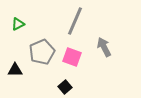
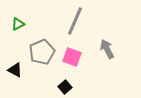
gray arrow: moved 3 px right, 2 px down
black triangle: rotated 28 degrees clockwise
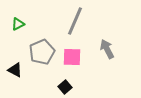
pink square: rotated 18 degrees counterclockwise
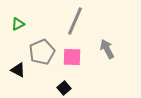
black triangle: moved 3 px right
black square: moved 1 px left, 1 px down
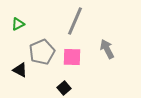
black triangle: moved 2 px right
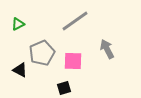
gray line: rotated 32 degrees clockwise
gray pentagon: moved 1 px down
pink square: moved 1 px right, 4 px down
black square: rotated 24 degrees clockwise
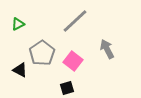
gray line: rotated 8 degrees counterclockwise
gray pentagon: rotated 10 degrees counterclockwise
pink square: rotated 36 degrees clockwise
black square: moved 3 px right
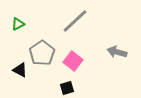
gray arrow: moved 10 px right, 3 px down; rotated 48 degrees counterclockwise
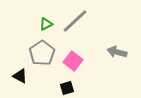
green triangle: moved 28 px right
black triangle: moved 6 px down
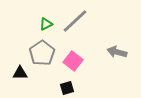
black triangle: moved 3 px up; rotated 28 degrees counterclockwise
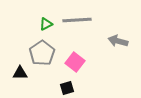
gray line: moved 2 px right, 1 px up; rotated 40 degrees clockwise
gray arrow: moved 1 px right, 11 px up
pink square: moved 2 px right, 1 px down
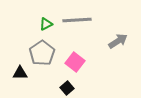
gray arrow: rotated 132 degrees clockwise
black square: rotated 24 degrees counterclockwise
